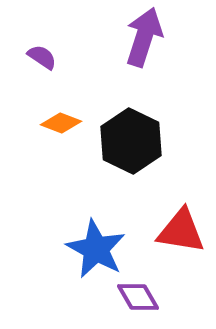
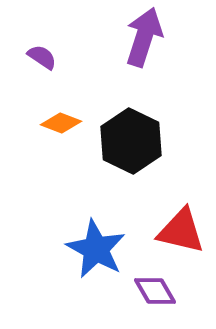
red triangle: rotated 4 degrees clockwise
purple diamond: moved 17 px right, 6 px up
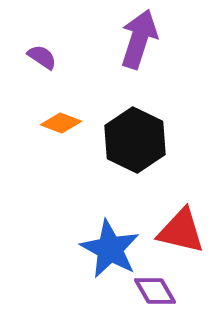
purple arrow: moved 5 px left, 2 px down
black hexagon: moved 4 px right, 1 px up
blue star: moved 14 px right
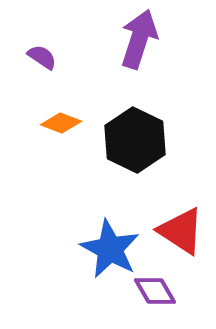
red triangle: rotated 20 degrees clockwise
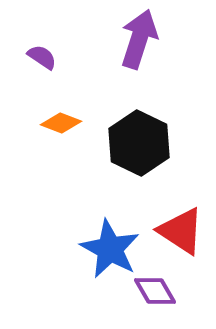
black hexagon: moved 4 px right, 3 px down
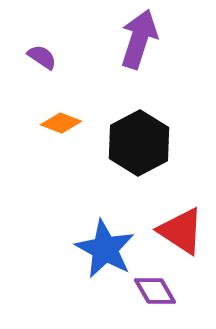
black hexagon: rotated 6 degrees clockwise
blue star: moved 5 px left
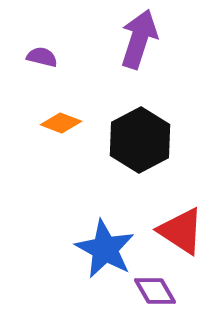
purple semicircle: rotated 20 degrees counterclockwise
black hexagon: moved 1 px right, 3 px up
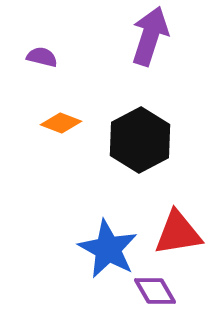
purple arrow: moved 11 px right, 3 px up
red triangle: moved 3 px left, 2 px down; rotated 42 degrees counterclockwise
blue star: moved 3 px right
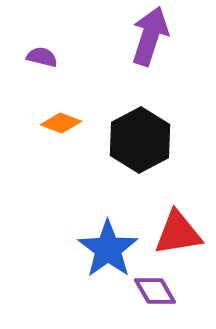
blue star: rotated 8 degrees clockwise
